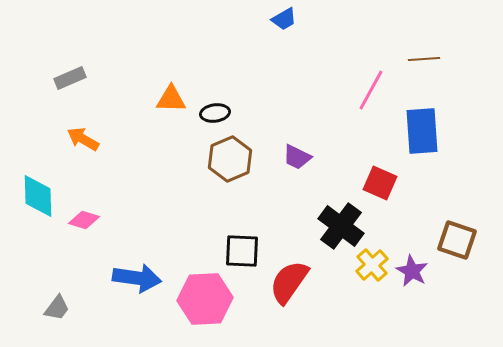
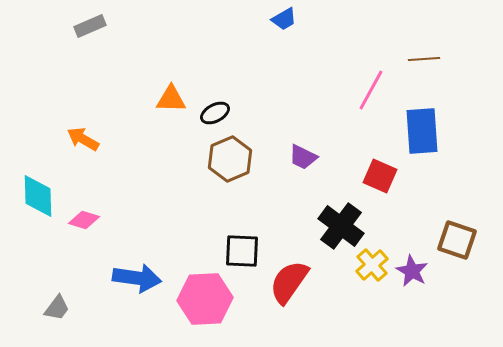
gray rectangle: moved 20 px right, 52 px up
black ellipse: rotated 20 degrees counterclockwise
purple trapezoid: moved 6 px right
red square: moved 7 px up
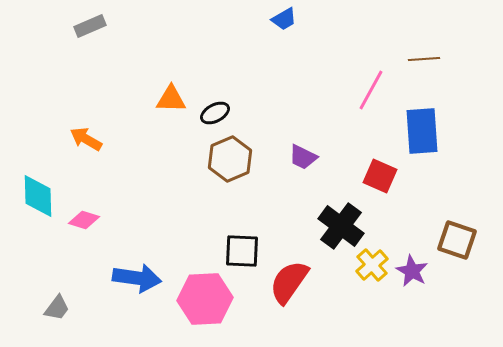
orange arrow: moved 3 px right
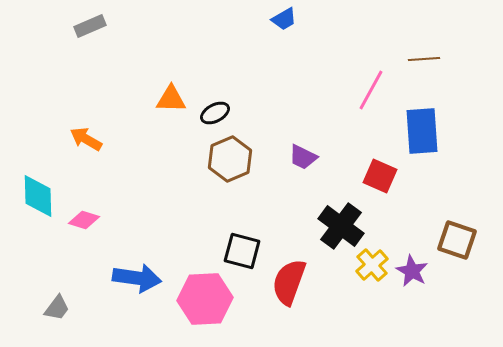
black square: rotated 12 degrees clockwise
red semicircle: rotated 15 degrees counterclockwise
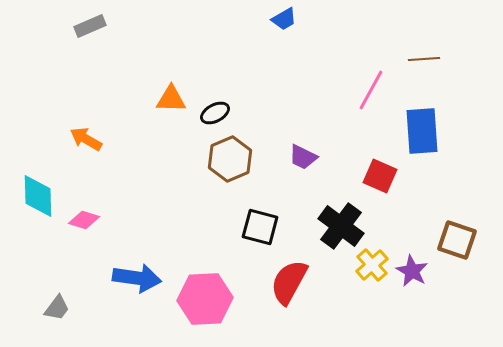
black square: moved 18 px right, 24 px up
red semicircle: rotated 9 degrees clockwise
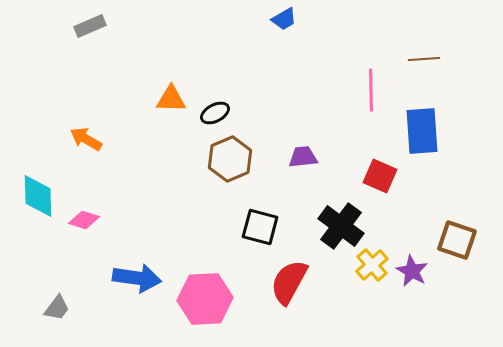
pink line: rotated 30 degrees counterclockwise
purple trapezoid: rotated 148 degrees clockwise
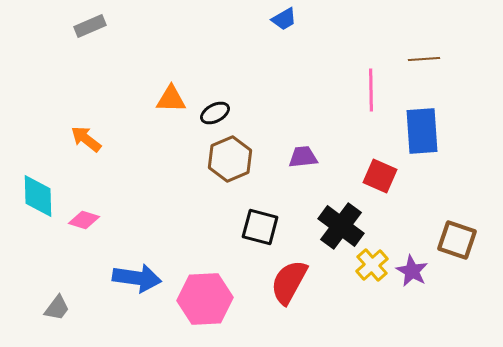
orange arrow: rotated 8 degrees clockwise
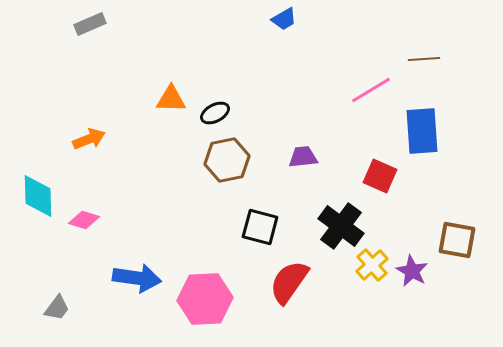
gray rectangle: moved 2 px up
pink line: rotated 60 degrees clockwise
orange arrow: moved 3 px right; rotated 120 degrees clockwise
brown hexagon: moved 3 px left, 1 px down; rotated 12 degrees clockwise
brown square: rotated 9 degrees counterclockwise
red semicircle: rotated 6 degrees clockwise
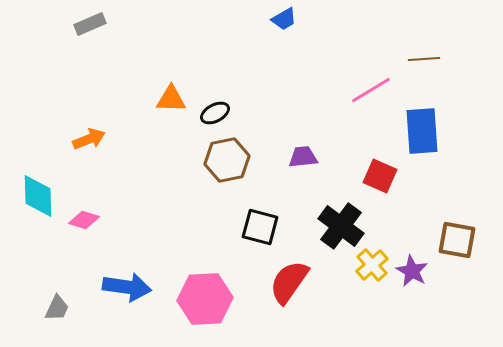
blue arrow: moved 10 px left, 9 px down
gray trapezoid: rotated 12 degrees counterclockwise
